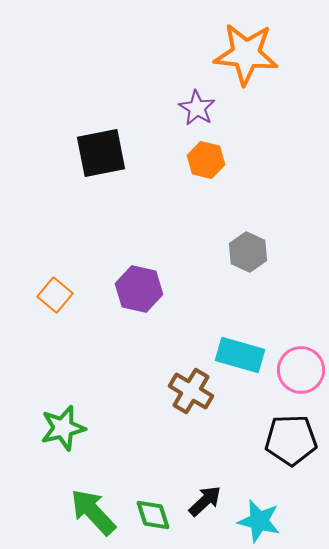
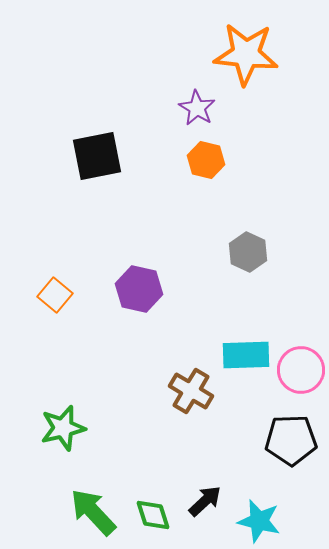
black square: moved 4 px left, 3 px down
cyan rectangle: moved 6 px right; rotated 18 degrees counterclockwise
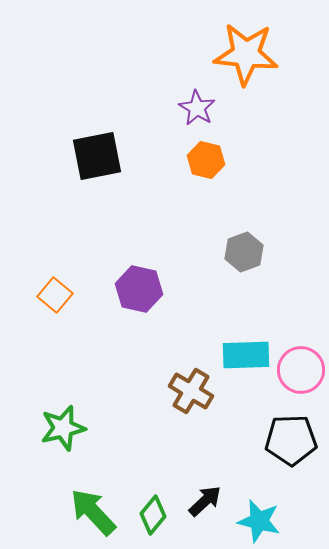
gray hexagon: moved 4 px left; rotated 15 degrees clockwise
green diamond: rotated 57 degrees clockwise
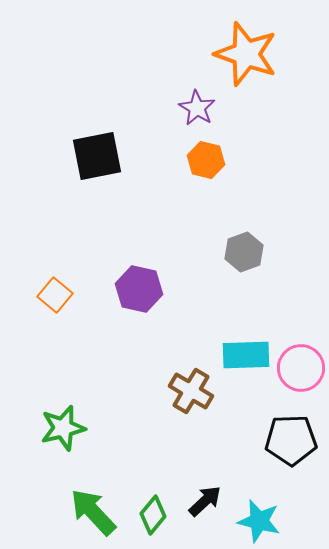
orange star: rotated 14 degrees clockwise
pink circle: moved 2 px up
